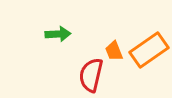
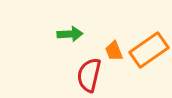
green arrow: moved 12 px right
red semicircle: moved 2 px left
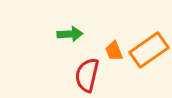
red semicircle: moved 2 px left
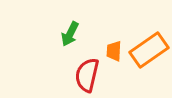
green arrow: rotated 120 degrees clockwise
orange trapezoid: rotated 25 degrees clockwise
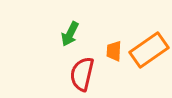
red semicircle: moved 5 px left, 1 px up
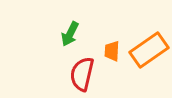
orange trapezoid: moved 2 px left
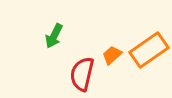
green arrow: moved 16 px left, 2 px down
orange trapezoid: moved 4 px down; rotated 45 degrees clockwise
